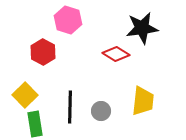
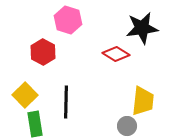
black line: moved 4 px left, 5 px up
gray circle: moved 26 px right, 15 px down
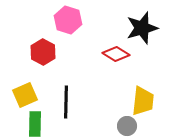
black star: rotated 8 degrees counterclockwise
yellow square: rotated 20 degrees clockwise
green rectangle: rotated 10 degrees clockwise
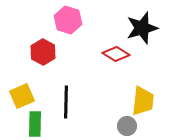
yellow square: moved 3 px left, 1 px down
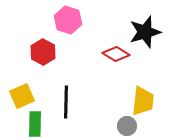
black star: moved 3 px right, 4 px down
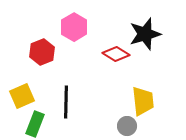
pink hexagon: moved 6 px right, 7 px down; rotated 12 degrees clockwise
black star: moved 2 px down
red hexagon: moved 1 px left; rotated 10 degrees clockwise
yellow trapezoid: rotated 12 degrees counterclockwise
green rectangle: rotated 20 degrees clockwise
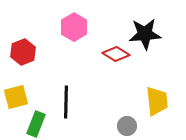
black star: rotated 12 degrees clockwise
red hexagon: moved 19 px left
yellow square: moved 6 px left, 1 px down; rotated 10 degrees clockwise
yellow trapezoid: moved 14 px right
green rectangle: moved 1 px right
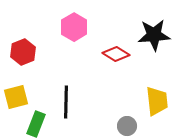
black star: moved 9 px right, 1 px down
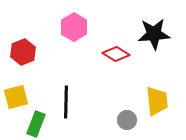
black star: moved 1 px up
gray circle: moved 6 px up
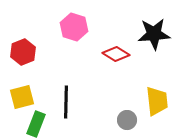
pink hexagon: rotated 12 degrees counterclockwise
yellow square: moved 6 px right
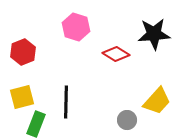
pink hexagon: moved 2 px right
yellow trapezoid: rotated 48 degrees clockwise
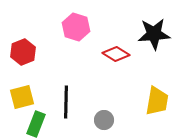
yellow trapezoid: rotated 32 degrees counterclockwise
gray circle: moved 23 px left
